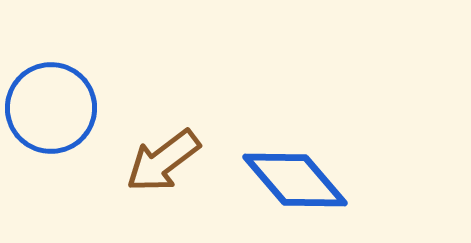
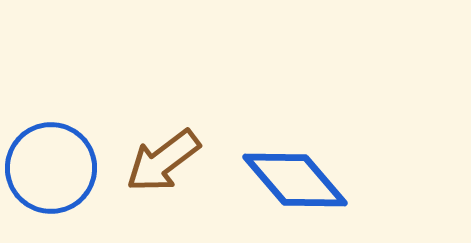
blue circle: moved 60 px down
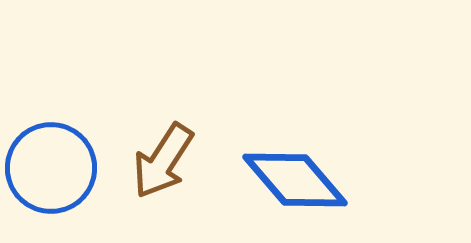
brown arrow: rotated 20 degrees counterclockwise
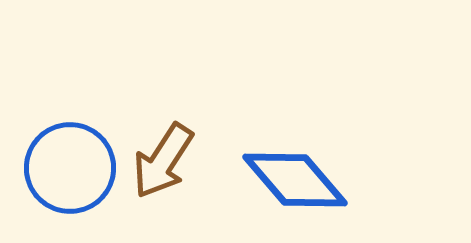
blue circle: moved 19 px right
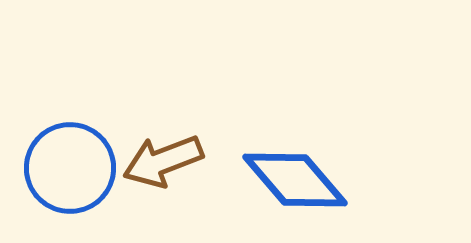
brown arrow: rotated 36 degrees clockwise
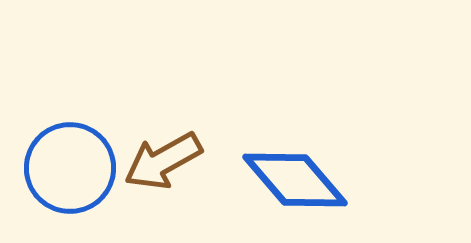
brown arrow: rotated 8 degrees counterclockwise
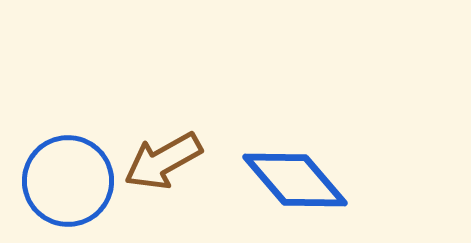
blue circle: moved 2 px left, 13 px down
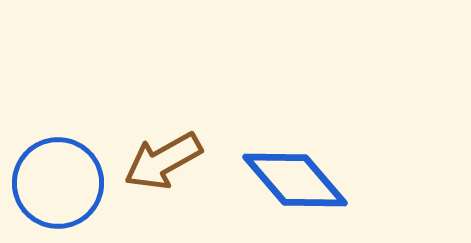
blue circle: moved 10 px left, 2 px down
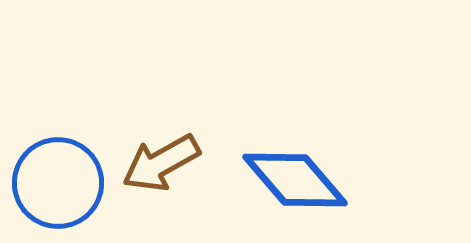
brown arrow: moved 2 px left, 2 px down
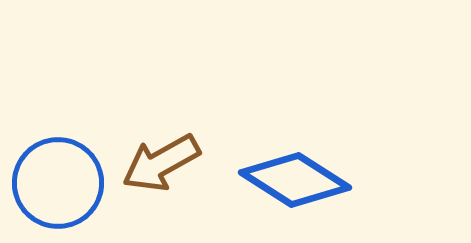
blue diamond: rotated 17 degrees counterclockwise
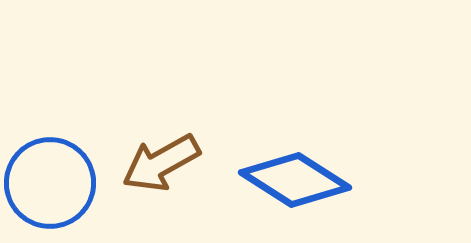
blue circle: moved 8 px left
